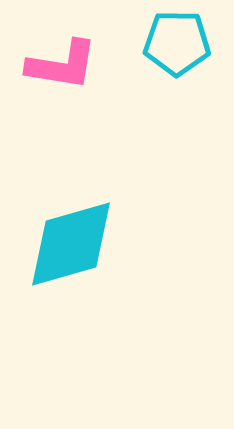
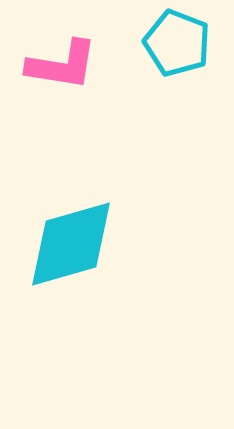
cyan pentagon: rotated 20 degrees clockwise
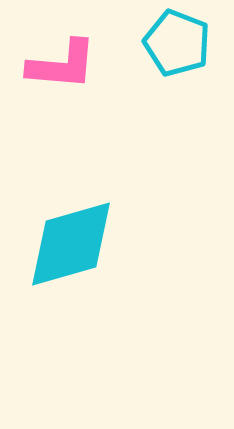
pink L-shape: rotated 4 degrees counterclockwise
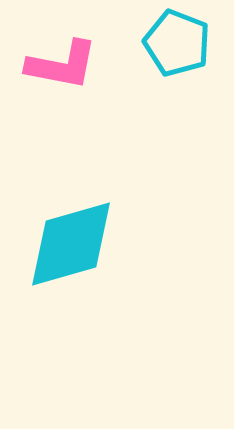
pink L-shape: rotated 6 degrees clockwise
